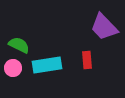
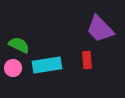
purple trapezoid: moved 4 px left, 2 px down
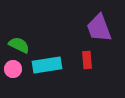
purple trapezoid: moved 1 px left, 1 px up; rotated 24 degrees clockwise
pink circle: moved 1 px down
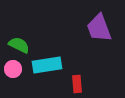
red rectangle: moved 10 px left, 24 px down
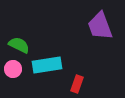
purple trapezoid: moved 1 px right, 2 px up
red rectangle: rotated 24 degrees clockwise
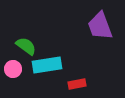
green semicircle: moved 7 px right, 1 px down; rotated 10 degrees clockwise
red rectangle: rotated 60 degrees clockwise
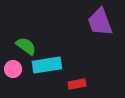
purple trapezoid: moved 4 px up
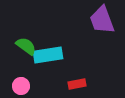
purple trapezoid: moved 2 px right, 2 px up
cyan rectangle: moved 1 px right, 10 px up
pink circle: moved 8 px right, 17 px down
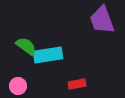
pink circle: moved 3 px left
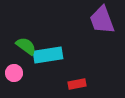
pink circle: moved 4 px left, 13 px up
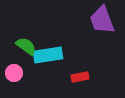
red rectangle: moved 3 px right, 7 px up
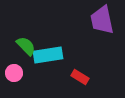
purple trapezoid: rotated 8 degrees clockwise
green semicircle: rotated 10 degrees clockwise
red rectangle: rotated 42 degrees clockwise
